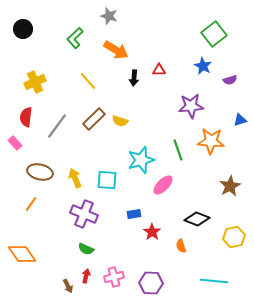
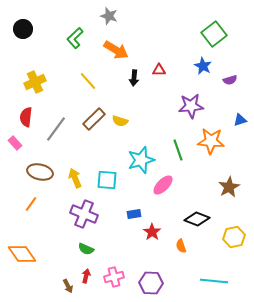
gray line: moved 1 px left, 3 px down
brown star: moved 1 px left, 1 px down
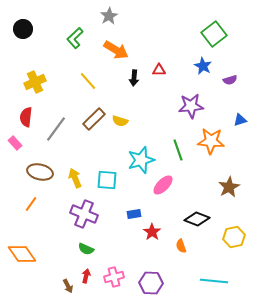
gray star: rotated 24 degrees clockwise
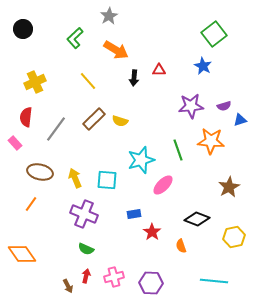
purple semicircle: moved 6 px left, 26 px down
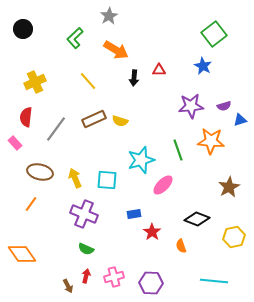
brown rectangle: rotated 20 degrees clockwise
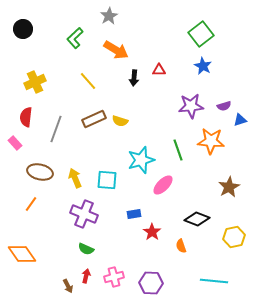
green square: moved 13 px left
gray line: rotated 16 degrees counterclockwise
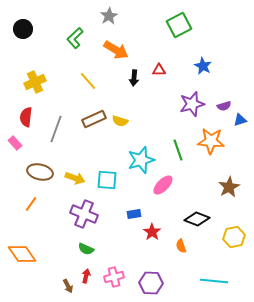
green square: moved 22 px left, 9 px up; rotated 10 degrees clockwise
purple star: moved 1 px right, 2 px up; rotated 10 degrees counterclockwise
yellow arrow: rotated 132 degrees clockwise
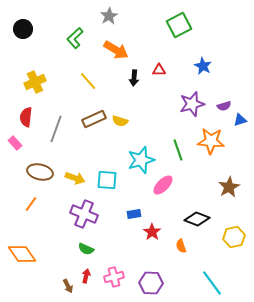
cyan line: moved 2 px left, 2 px down; rotated 48 degrees clockwise
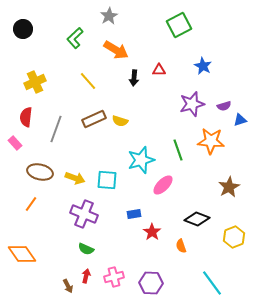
yellow hexagon: rotated 10 degrees counterclockwise
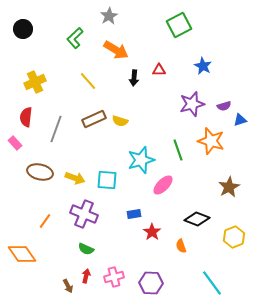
orange star: rotated 12 degrees clockwise
orange line: moved 14 px right, 17 px down
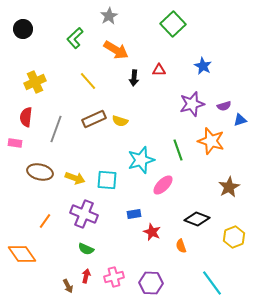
green square: moved 6 px left, 1 px up; rotated 15 degrees counterclockwise
pink rectangle: rotated 40 degrees counterclockwise
red star: rotated 12 degrees counterclockwise
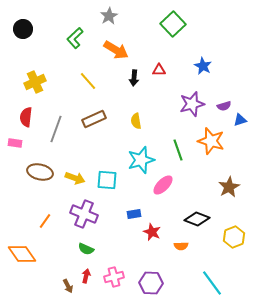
yellow semicircle: moved 16 px right; rotated 63 degrees clockwise
orange semicircle: rotated 72 degrees counterclockwise
